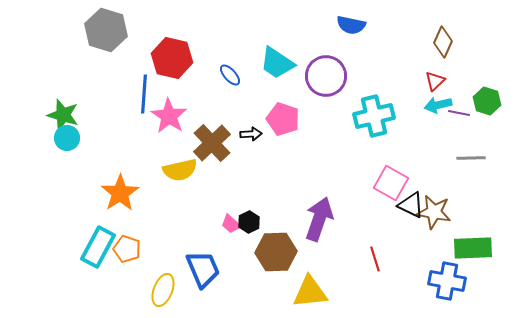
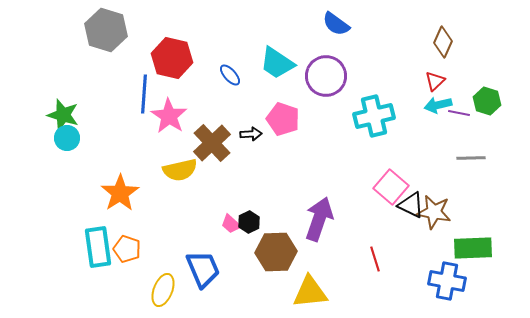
blue semicircle: moved 15 px left, 1 px up; rotated 24 degrees clockwise
pink square: moved 4 px down; rotated 12 degrees clockwise
cyan rectangle: rotated 36 degrees counterclockwise
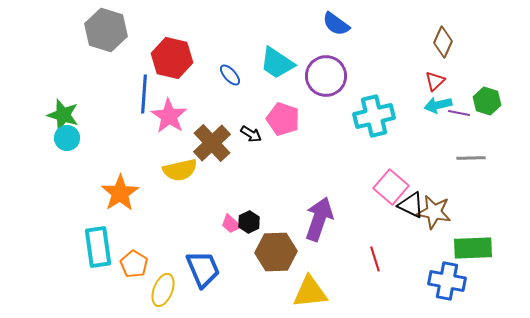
black arrow: rotated 35 degrees clockwise
orange pentagon: moved 7 px right, 15 px down; rotated 12 degrees clockwise
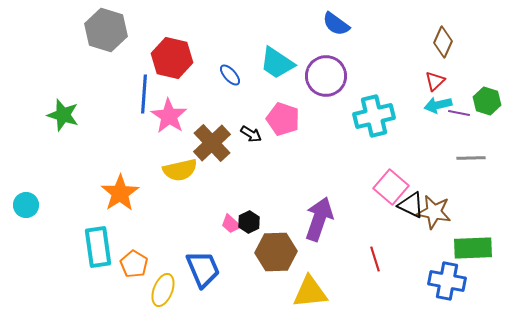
cyan circle: moved 41 px left, 67 px down
